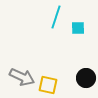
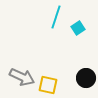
cyan square: rotated 32 degrees counterclockwise
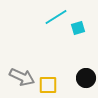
cyan line: rotated 40 degrees clockwise
cyan square: rotated 16 degrees clockwise
yellow square: rotated 12 degrees counterclockwise
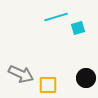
cyan line: rotated 15 degrees clockwise
gray arrow: moved 1 px left, 3 px up
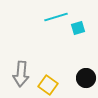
gray arrow: rotated 70 degrees clockwise
yellow square: rotated 36 degrees clockwise
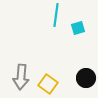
cyan line: moved 2 px up; rotated 65 degrees counterclockwise
gray arrow: moved 3 px down
yellow square: moved 1 px up
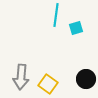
cyan square: moved 2 px left
black circle: moved 1 px down
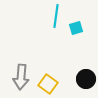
cyan line: moved 1 px down
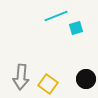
cyan line: rotated 60 degrees clockwise
